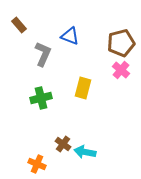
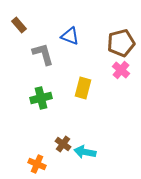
gray L-shape: rotated 40 degrees counterclockwise
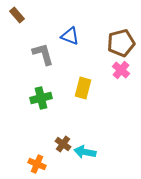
brown rectangle: moved 2 px left, 10 px up
